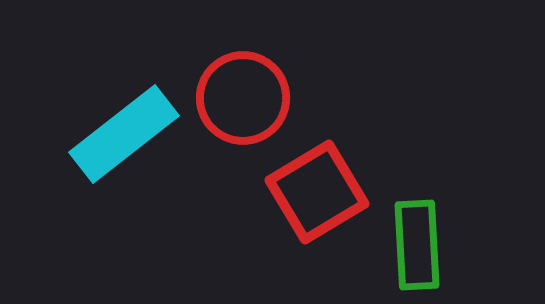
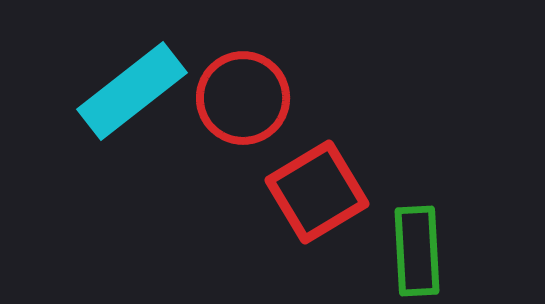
cyan rectangle: moved 8 px right, 43 px up
green rectangle: moved 6 px down
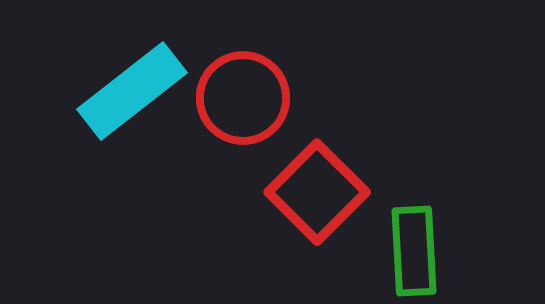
red square: rotated 14 degrees counterclockwise
green rectangle: moved 3 px left
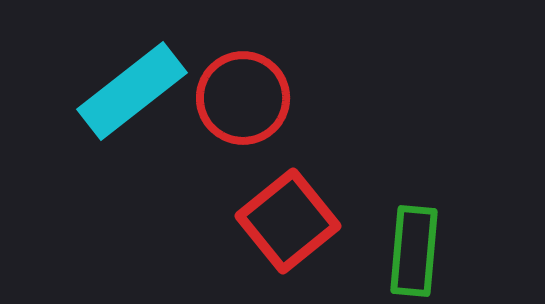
red square: moved 29 px left, 29 px down; rotated 6 degrees clockwise
green rectangle: rotated 8 degrees clockwise
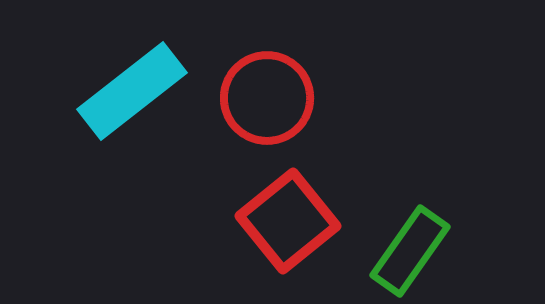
red circle: moved 24 px right
green rectangle: moved 4 px left; rotated 30 degrees clockwise
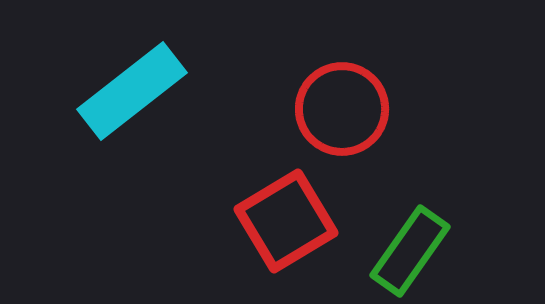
red circle: moved 75 px right, 11 px down
red square: moved 2 px left; rotated 8 degrees clockwise
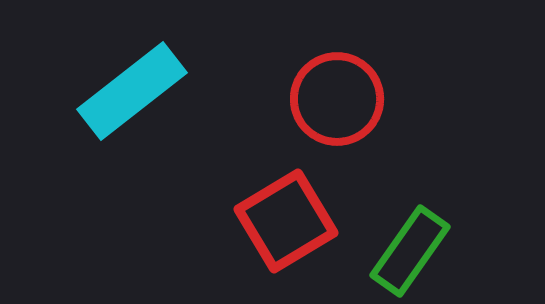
red circle: moved 5 px left, 10 px up
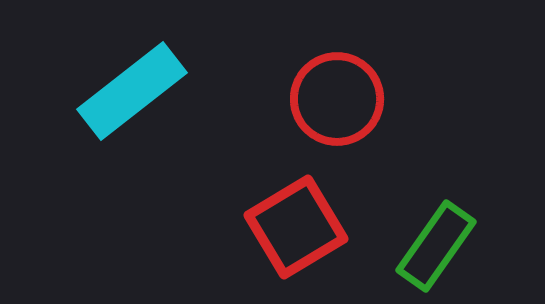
red square: moved 10 px right, 6 px down
green rectangle: moved 26 px right, 5 px up
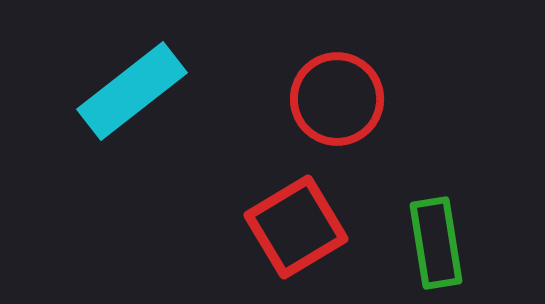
green rectangle: moved 3 px up; rotated 44 degrees counterclockwise
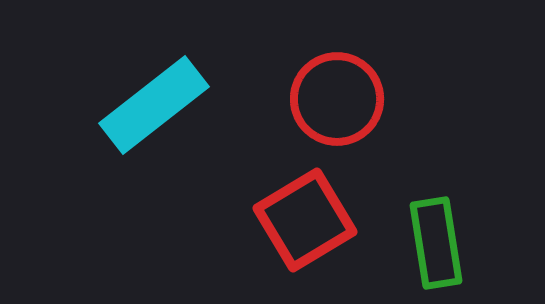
cyan rectangle: moved 22 px right, 14 px down
red square: moved 9 px right, 7 px up
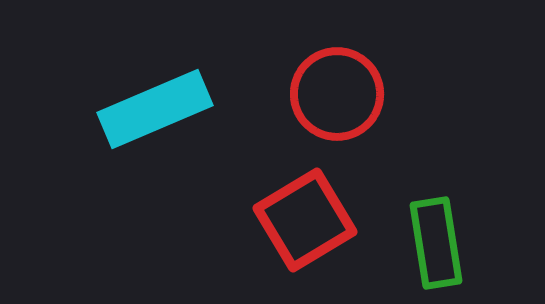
red circle: moved 5 px up
cyan rectangle: moved 1 px right, 4 px down; rotated 15 degrees clockwise
